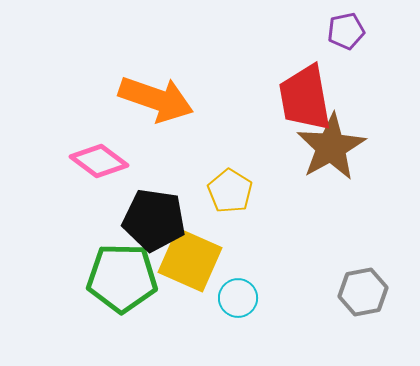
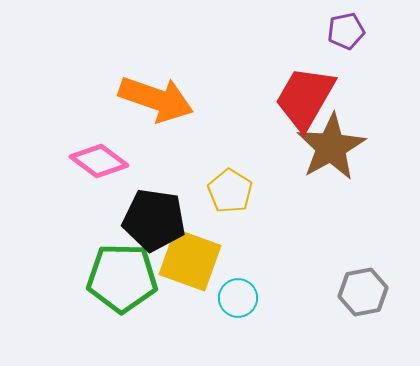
red trapezoid: rotated 40 degrees clockwise
yellow square: rotated 4 degrees counterclockwise
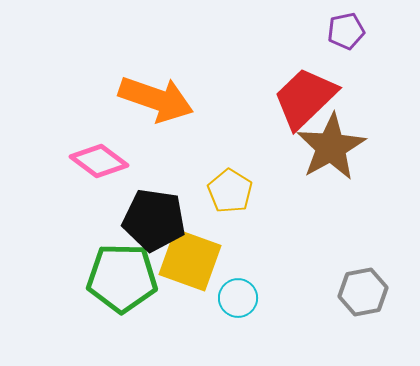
red trapezoid: rotated 16 degrees clockwise
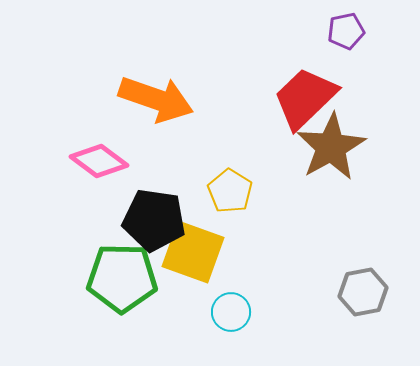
yellow square: moved 3 px right, 8 px up
cyan circle: moved 7 px left, 14 px down
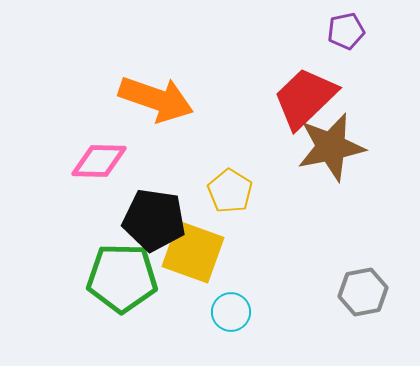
brown star: rotated 18 degrees clockwise
pink diamond: rotated 36 degrees counterclockwise
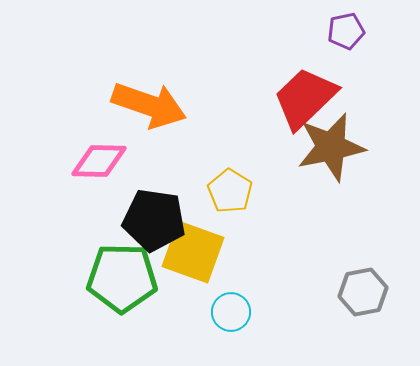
orange arrow: moved 7 px left, 6 px down
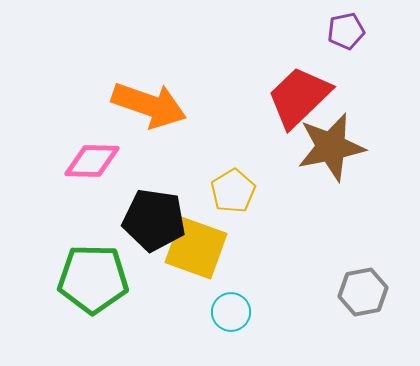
red trapezoid: moved 6 px left, 1 px up
pink diamond: moved 7 px left
yellow pentagon: moved 3 px right; rotated 9 degrees clockwise
yellow square: moved 3 px right, 4 px up
green pentagon: moved 29 px left, 1 px down
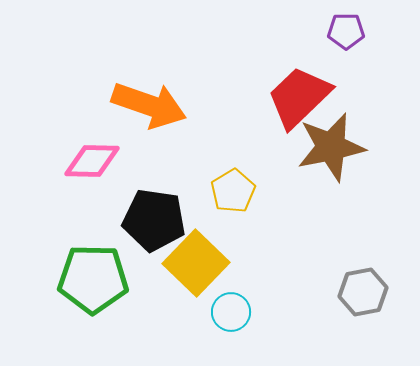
purple pentagon: rotated 12 degrees clockwise
yellow square: moved 15 px down; rotated 24 degrees clockwise
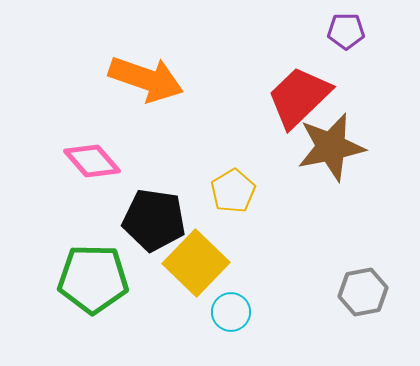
orange arrow: moved 3 px left, 26 px up
pink diamond: rotated 48 degrees clockwise
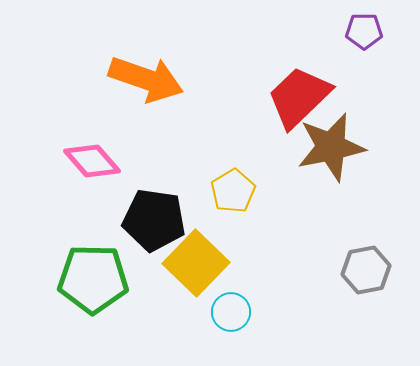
purple pentagon: moved 18 px right
gray hexagon: moved 3 px right, 22 px up
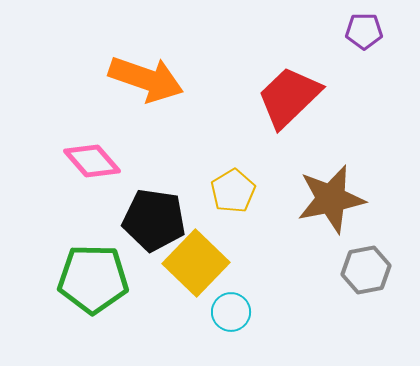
red trapezoid: moved 10 px left
brown star: moved 52 px down
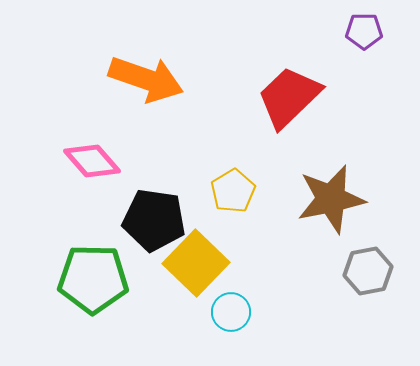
gray hexagon: moved 2 px right, 1 px down
